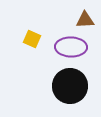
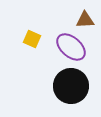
purple ellipse: rotated 40 degrees clockwise
black circle: moved 1 px right
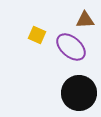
yellow square: moved 5 px right, 4 px up
black circle: moved 8 px right, 7 px down
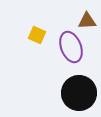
brown triangle: moved 2 px right, 1 px down
purple ellipse: rotated 28 degrees clockwise
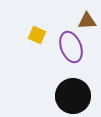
black circle: moved 6 px left, 3 px down
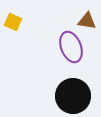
brown triangle: rotated 12 degrees clockwise
yellow square: moved 24 px left, 13 px up
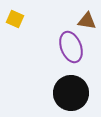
yellow square: moved 2 px right, 3 px up
black circle: moved 2 px left, 3 px up
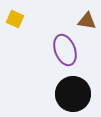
purple ellipse: moved 6 px left, 3 px down
black circle: moved 2 px right, 1 px down
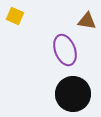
yellow square: moved 3 px up
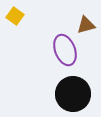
yellow square: rotated 12 degrees clockwise
brown triangle: moved 1 px left, 4 px down; rotated 24 degrees counterclockwise
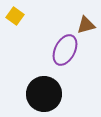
purple ellipse: rotated 48 degrees clockwise
black circle: moved 29 px left
